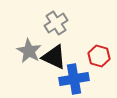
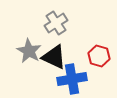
blue cross: moved 2 px left
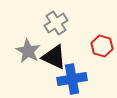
gray star: moved 1 px left
red hexagon: moved 3 px right, 10 px up
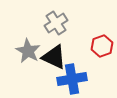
red hexagon: rotated 25 degrees clockwise
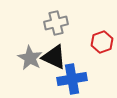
gray cross: rotated 20 degrees clockwise
red hexagon: moved 4 px up
gray star: moved 2 px right, 7 px down
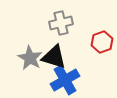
gray cross: moved 5 px right
black triangle: rotated 8 degrees counterclockwise
blue cross: moved 7 px left, 1 px down; rotated 20 degrees counterclockwise
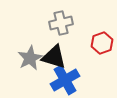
red hexagon: moved 1 px down
gray star: rotated 15 degrees clockwise
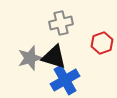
gray star: rotated 10 degrees clockwise
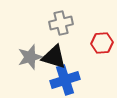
red hexagon: rotated 15 degrees clockwise
gray star: moved 1 px up
blue cross: rotated 12 degrees clockwise
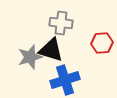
gray cross: rotated 20 degrees clockwise
black triangle: moved 3 px left, 7 px up
